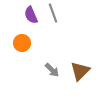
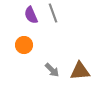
orange circle: moved 2 px right, 2 px down
brown triangle: rotated 40 degrees clockwise
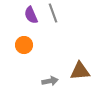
gray arrow: moved 2 px left, 11 px down; rotated 56 degrees counterclockwise
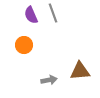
gray arrow: moved 1 px left, 1 px up
